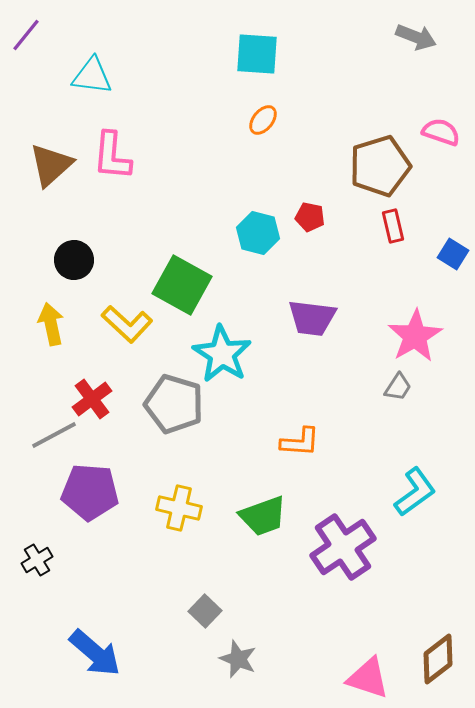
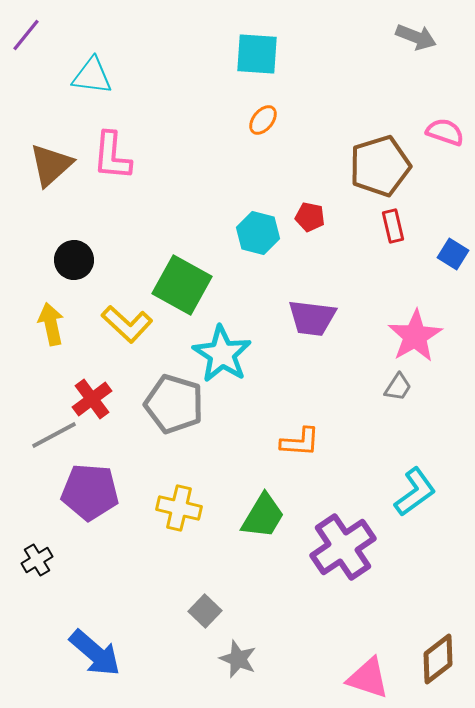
pink semicircle: moved 4 px right
green trapezoid: rotated 39 degrees counterclockwise
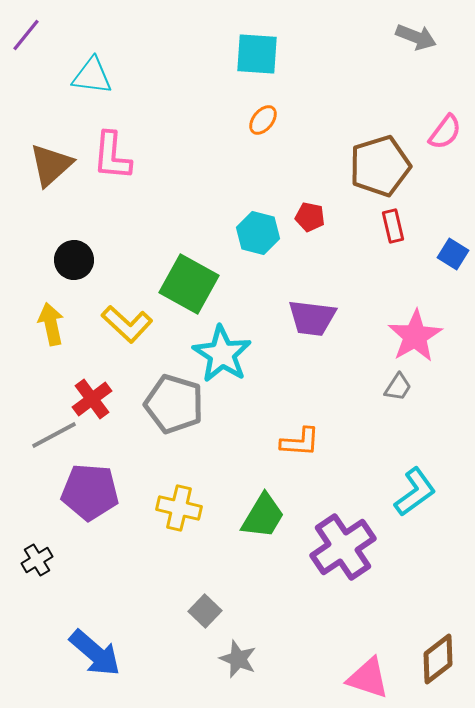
pink semicircle: rotated 108 degrees clockwise
green square: moved 7 px right, 1 px up
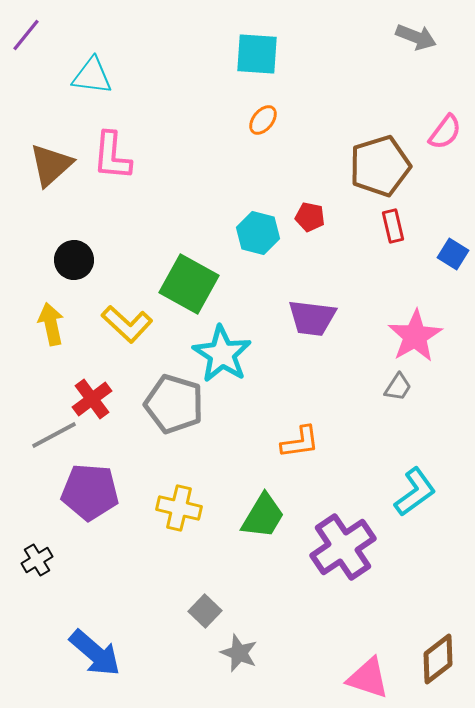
orange L-shape: rotated 12 degrees counterclockwise
gray star: moved 1 px right, 6 px up
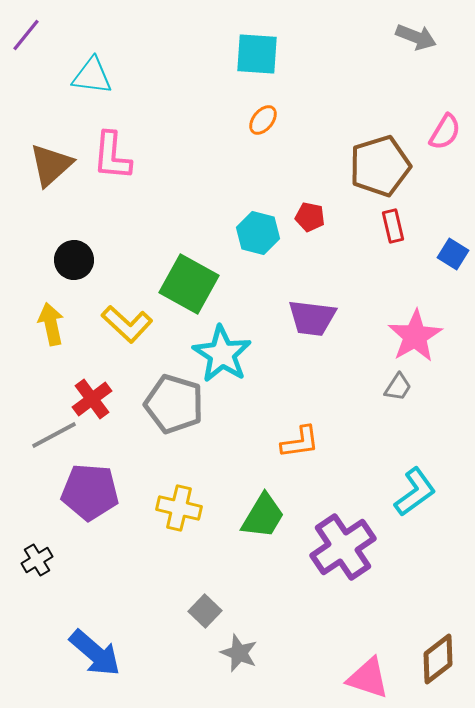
pink semicircle: rotated 6 degrees counterclockwise
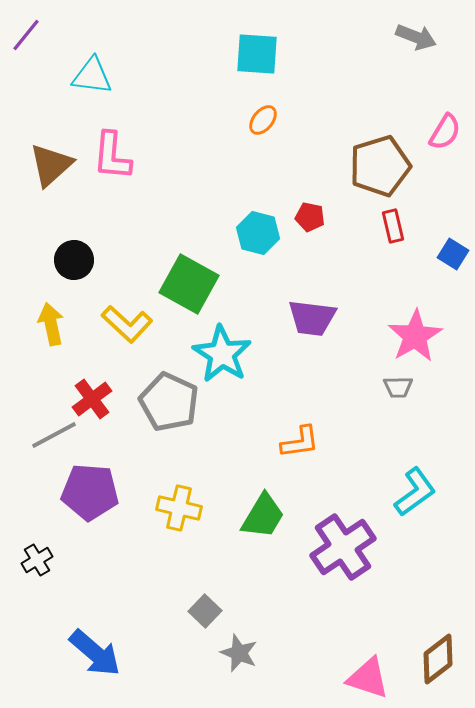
gray trapezoid: rotated 56 degrees clockwise
gray pentagon: moved 5 px left, 2 px up; rotated 8 degrees clockwise
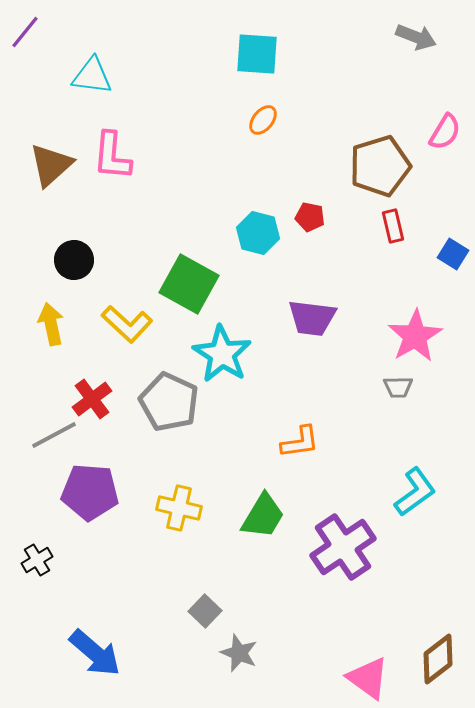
purple line: moved 1 px left, 3 px up
pink triangle: rotated 18 degrees clockwise
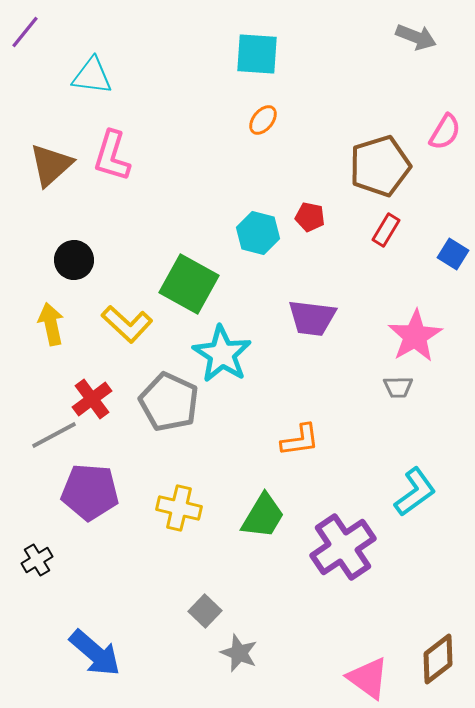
pink L-shape: rotated 12 degrees clockwise
red rectangle: moved 7 px left, 4 px down; rotated 44 degrees clockwise
orange L-shape: moved 2 px up
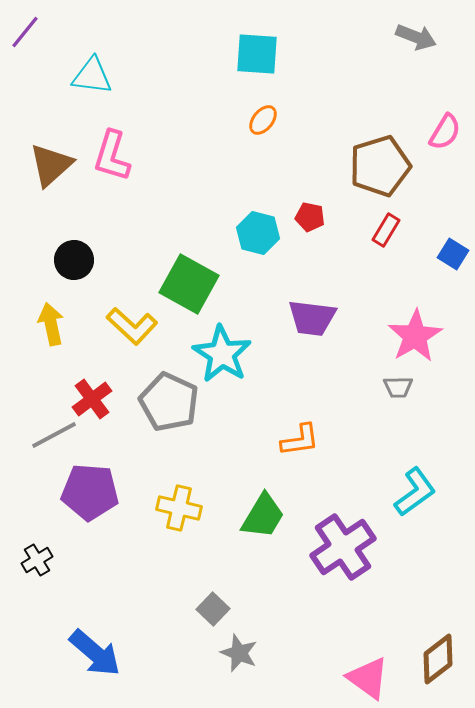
yellow L-shape: moved 5 px right, 2 px down
gray square: moved 8 px right, 2 px up
